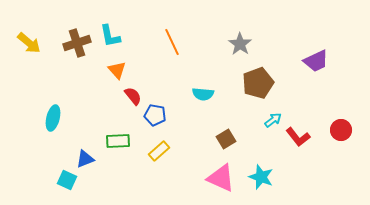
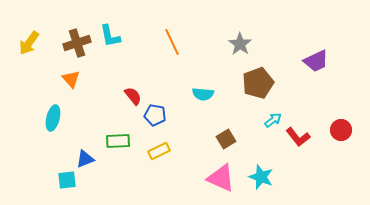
yellow arrow: rotated 85 degrees clockwise
orange triangle: moved 46 px left, 9 px down
yellow rectangle: rotated 15 degrees clockwise
cyan square: rotated 30 degrees counterclockwise
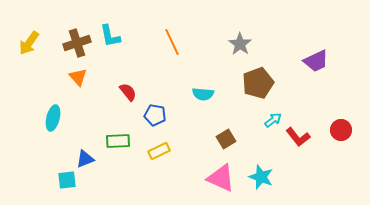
orange triangle: moved 7 px right, 2 px up
red semicircle: moved 5 px left, 4 px up
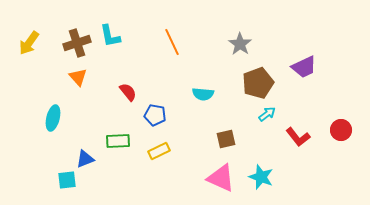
purple trapezoid: moved 12 px left, 6 px down
cyan arrow: moved 6 px left, 6 px up
brown square: rotated 18 degrees clockwise
